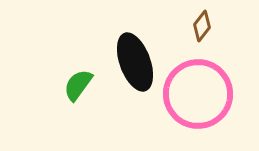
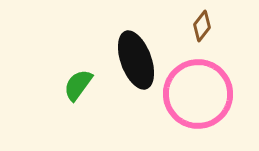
black ellipse: moved 1 px right, 2 px up
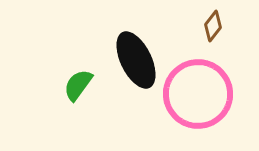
brown diamond: moved 11 px right
black ellipse: rotated 6 degrees counterclockwise
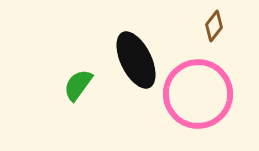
brown diamond: moved 1 px right
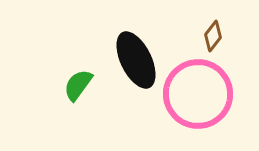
brown diamond: moved 1 px left, 10 px down
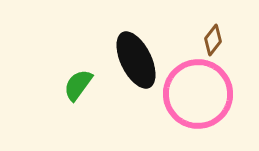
brown diamond: moved 4 px down
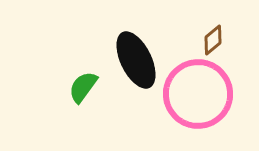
brown diamond: rotated 12 degrees clockwise
green semicircle: moved 5 px right, 2 px down
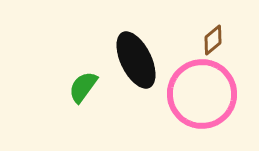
pink circle: moved 4 px right
